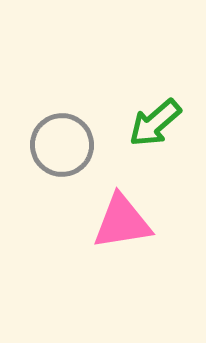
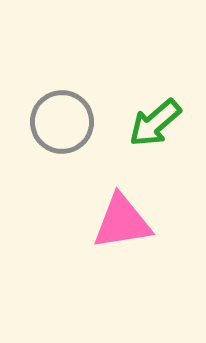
gray circle: moved 23 px up
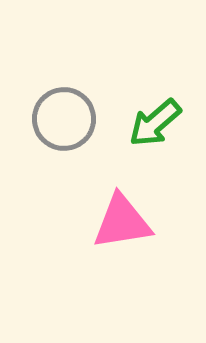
gray circle: moved 2 px right, 3 px up
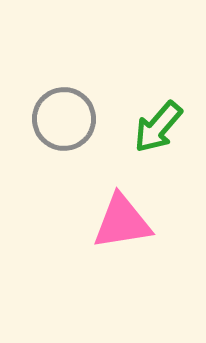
green arrow: moved 3 px right, 4 px down; rotated 8 degrees counterclockwise
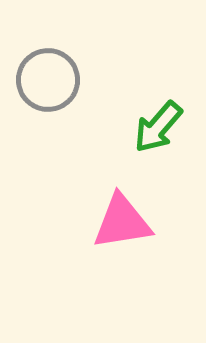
gray circle: moved 16 px left, 39 px up
